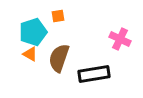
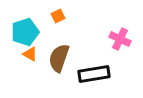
orange square: rotated 16 degrees counterclockwise
cyan pentagon: moved 8 px left
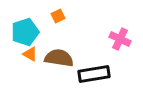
brown semicircle: rotated 80 degrees clockwise
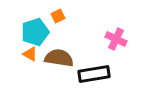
cyan pentagon: moved 10 px right
pink cross: moved 4 px left
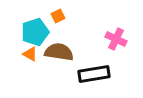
brown semicircle: moved 6 px up
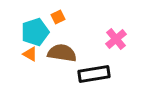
orange square: moved 1 px down
pink cross: rotated 25 degrees clockwise
brown semicircle: moved 3 px right, 1 px down
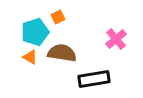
orange triangle: moved 3 px down
black rectangle: moved 5 px down
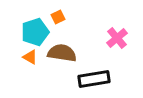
pink cross: moved 1 px right, 1 px up
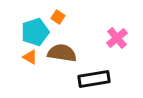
orange square: rotated 32 degrees counterclockwise
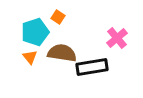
orange triangle: rotated 21 degrees clockwise
black rectangle: moved 2 px left, 12 px up
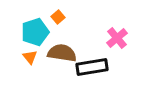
orange square: rotated 16 degrees clockwise
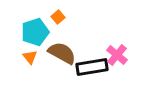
pink cross: moved 17 px down; rotated 10 degrees counterclockwise
brown semicircle: rotated 20 degrees clockwise
